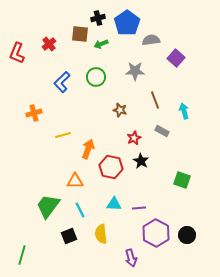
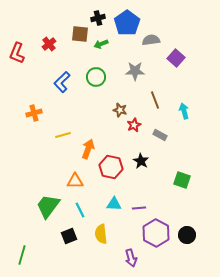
gray rectangle: moved 2 px left, 4 px down
red star: moved 13 px up
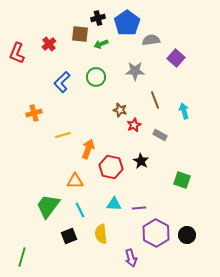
green line: moved 2 px down
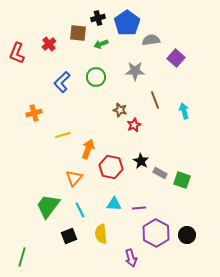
brown square: moved 2 px left, 1 px up
gray rectangle: moved 38 px down
orange triangle: moved 1 px left, 3 px up; rotated 48 degrees counterclockwise
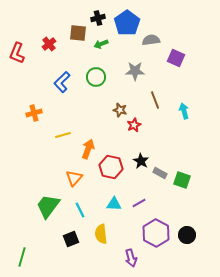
purple square: rotated 18 degrees counterclockwise
purple line: moved 5 px up; rotated 24 degrees counterclockwise
black square: moved 2 px right, 3 px down
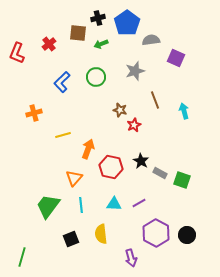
gray star: rotated 18 degrees counterclockwise
cyan line: moved 1 px right, 5 px up; rotated 21 degrees clockwise
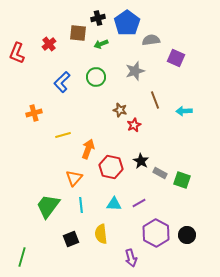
cyan arrow: rotated 77 degrees counterclockwise
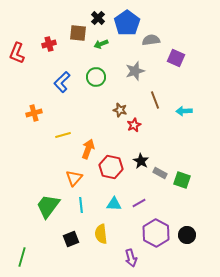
black cross: rotated 32 degrees counterclockwise
red cross: rotated 24 degrees clockwise
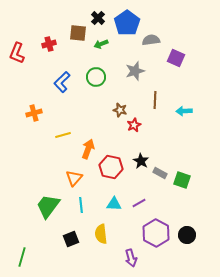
brown line: rotated 24 degrees clockwise
